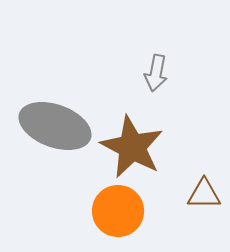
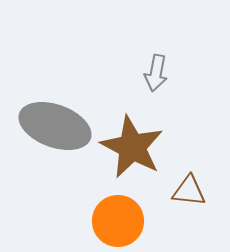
brown triangle: moved 15 px left, 3 px up; rotated 6 degrees clockwise
orange circle: moved 10 px down
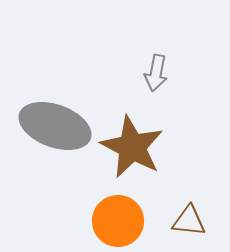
brown triangle: moved 30 px down
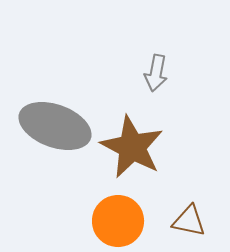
brown triangle: rotated 6 degrees clockwise
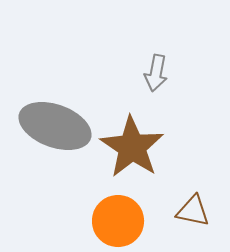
brown star: rotated 6 degrees clockwise
brown triangle: moved 4 px right, 10 px up
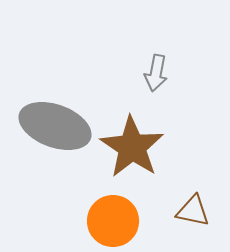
orange circle: moved 5 px left
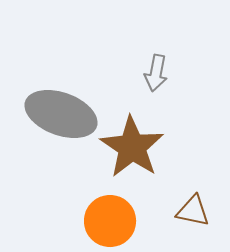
gray ellipse: moved 6 px right, 12 px up
orange circle: moved 3 px left
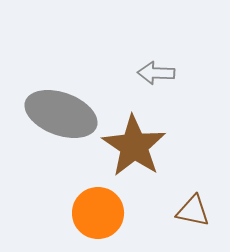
gray arrow: rotated 81 degrees clockwise
brown star: moved 2 px right, 1 px up
orange circle: moved 12 px left, 8 px up
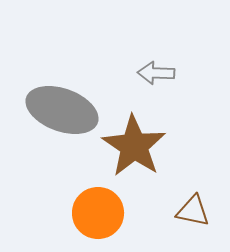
gray ellipse: moved 1 px right, 4 px up
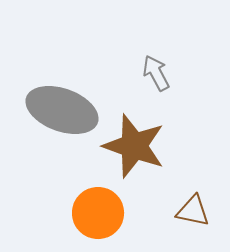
gray arrow: rotated 60 degrees clockwise
brown star: rotated 14 degrees counterclockwise
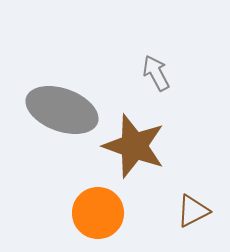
brown triangle: rotated 39 degrees counterclockwise
